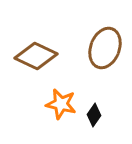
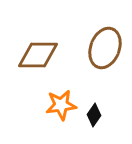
brown diamond: moved 2 px right, 1 px up; rotated 24 degrees counterclockwise
orange star: moved 1 px down; rotated 20 degrees counterclockwise
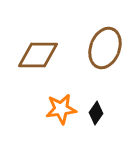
orange star: moved 4 px down
black diamond: moved 2 px right, 2 px up
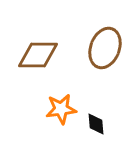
black diamond: moved 11 px down; rotated 40 degrees counterclockwise
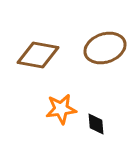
brown ellipse: rotated 51 degrees clockwise
brown diamond: rotated 9 degrees clockwise
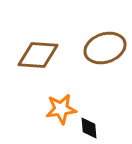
brown diamond: rotated 6 degrees counterclockwise
black diamond: moved 7 px left, 4 px down
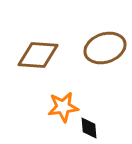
orange star: moved 2 px right, 2 px up
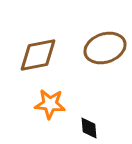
brown diamond: rotated 15 degrees counterclockwise
orange star: moved 13 px left, 3 px up; rotated 12 degrees clockwise
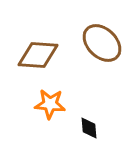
brown ellipse: moved 3 px left, 5 px up; rotated 63 degrees clockwise
brown diamond: rotated 15 degrees clockwise
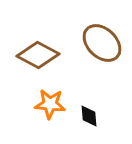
brown diamond: rotated 24 degrees clockwise
black diamond: moved 12 px up
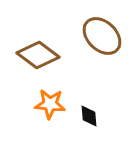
brown ellipse: moved 7 px up
brown diamond: rotated 9 degrees clockwise
